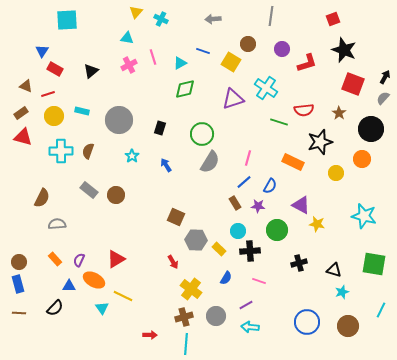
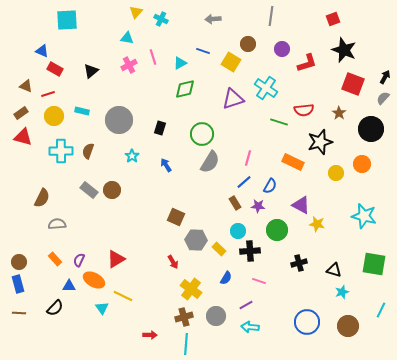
blue triangle at (42, 51): rotated 40 degrees counterclockwise
orange circle at (362, 159): moved 5 px down
brown circle at (116, 195): moved 4 px left, 5 px up
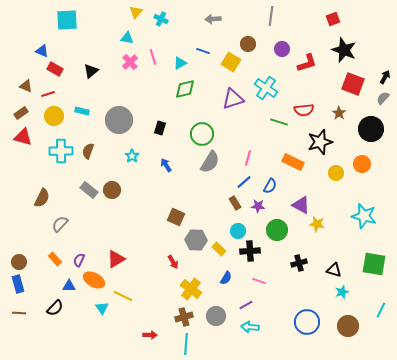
pink cross at (129, 65): moved 1 px right, 3 px up; rotated 14 degrees counterclockwise
gray semicircle at (57, 224): moved 3 px right; rotated 42 degrees counterclockwise
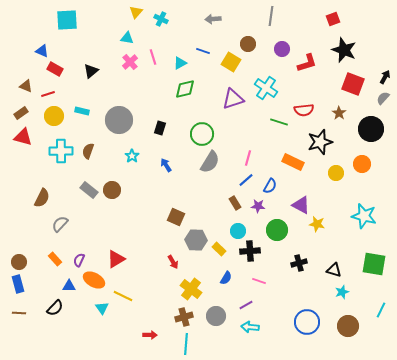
blue line at (244, 182): moved 2 px right, 2 px up
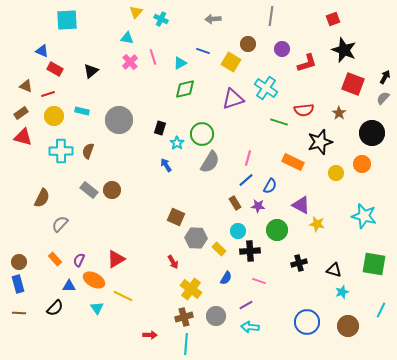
black circle at (371, 129): moved 1 px right, 4 px down
cyan star at (132, 156): moved 45 px right, 13 px up
gray hexagon at (196, 240): moved 2 px up
cyan triangle at (102, 308): moved 5 px left
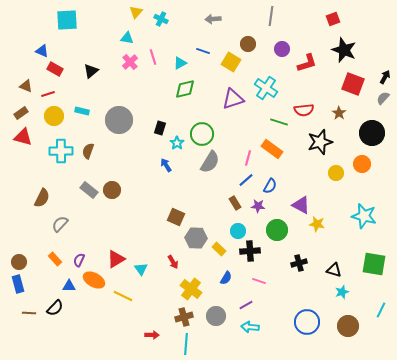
orange rectangle at (293, 162): moved 21 px left, 13 px up; rotated 10 degrees clockwise
cyan triangle at (97, 308): moved 44 px right, 39 px up
brown line at (19, 313): moved 10 px right
red arrow at (150, 335): moved 2 px right
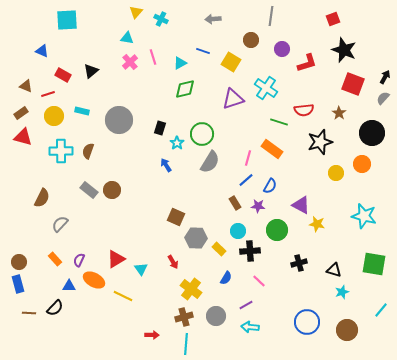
brown circle at (248, 44): moved 3 px right, 4 px up
red rectangle at (55, 69): moved 8 px right, 6 px down
pink line at (259, 281): rotated 24 degrees clockwise
cyan line at (381, 310): rotated 14 degrees clockwise
brown circle at (348, 326): moved 1 px left, 4 px down
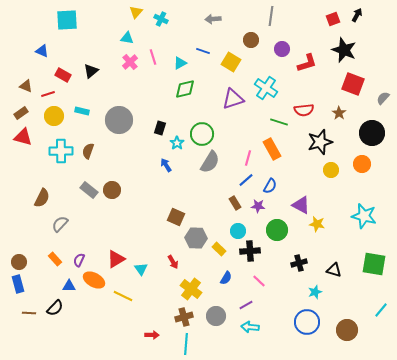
black arrow at (385, 77): moved 28 px left, 62 px up
orange rectangle at (272, 149): rotated 25 degrees clockwise
yellow circle at (336, 173): moved 5 px left, 3 px up
cyan star at (342, 292): moved 27 px left
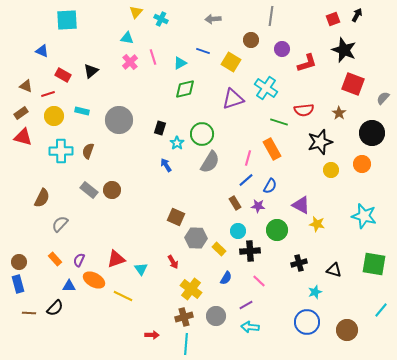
red triangle at (116, 259): rotated 12 degrees clockwise
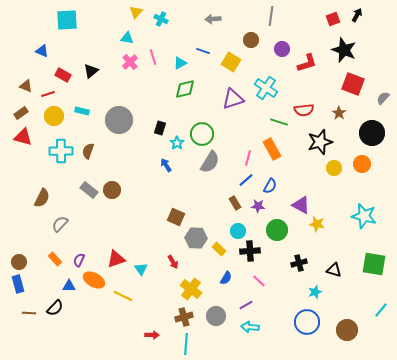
yellow circle at (331, 170): moved 3 px right, 2 px up
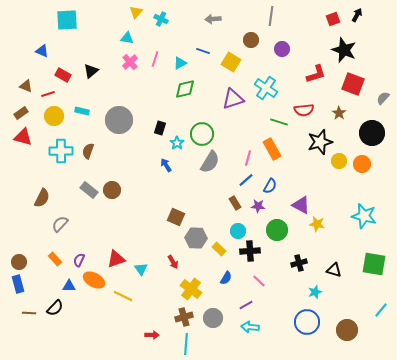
pink line at (153, 57): moved 2 px right, 2 px down; rotated 35 degrees clockwise
red L-shape at (307, 63): moved 9 px right, 11 px down
yellow circle at (334, 168): moved 5 px right, 7 px up
gray circle at (216, 316): moved 3 px left, 2 px down
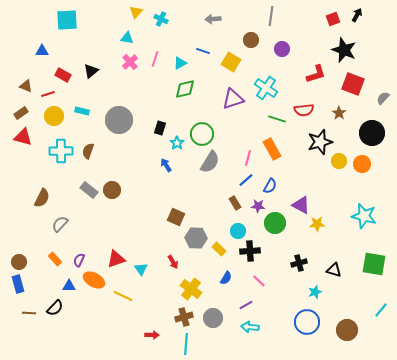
blue triangle at (42, 51): rotated 24 degrees counterclockwise
green line at (279, 122): moved 2 px left, 3 px up
yellow star at (317, 224): rotated 14 degrees counterclockwise
green circle at (277, 230): moved 2 px left, 7 px up
